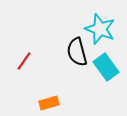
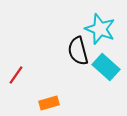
black semicircle: moved 1 px right, 1 px up
red line: moved 8 px left, 14 px down
cyan rectangle: rotated 12 degrees counterclockwise
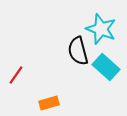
cyan star: moved 1 px right
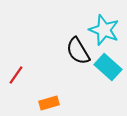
cyan star: moved 3 px right, 1 px down
black semicircle: rotated 16 degrees counterclockwise
cyan rectangle: moved 2 px right
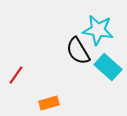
cyan star: moved 6 px left; rotated 12 degrees counterclockwise
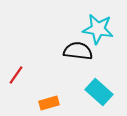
cyan star: moved 1 px up
black semicircle: rotated 128 degrees clockwise
cyan rectangle: moved 9 px left, 25 px down
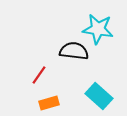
black semicircle: moved 4 px left
red line: moved 23 px right
cyan rectangle: moved 4 px down
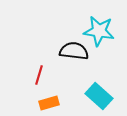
cyan star: moved 1 px right, 2 px down
red line: rotated 18 degrees counterclockwise
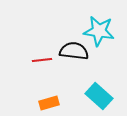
red line: moved 3 px right, 15 px up; rotated 66 degrees clockwise
